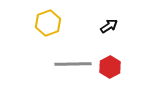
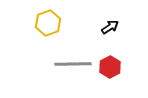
black arrow: moved 1 px right, 1 px down
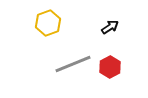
gray line: rotated 21 degrees counterclockwise
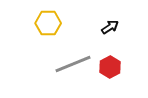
yellow hexagon: rotated 20 degrees clockwise
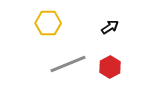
gray line: moved 5 px left
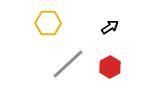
gray line: rotated 21 degrees counterclockwise
